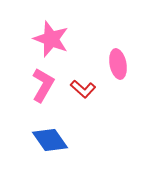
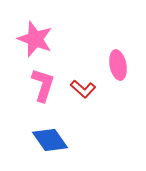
pink star: moved 16 px left
pink ellipse: moved 1 px down
pink L-shape: rotated 12 degrees counterclockwise
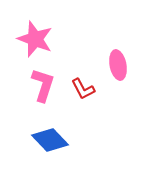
red L-shape: rotated 20 degrees clockwise
blue diamond: rotated 9 degrees counterclockwise
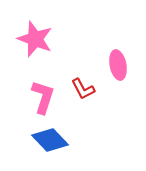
pink L-shape: moved 12 px down
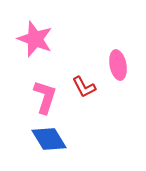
red L-shape: moved 1 px right, 2 px up
pink L-shape: moved 2 px right
blue diamond: moved 1 px left, 1 px up; rotated 12 degrees clockwise
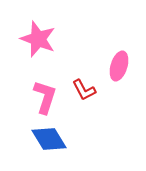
pink star: moved 3 px right
pink ellipse: moved 1 px right, 1 px down; rotated 28 degrees clockwise
red L-shape: moved 3 px down
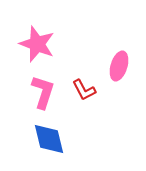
pink star: moved 1 px left, 5 px down
pink L-shape: moved 2 px left, 5 px up
blue diamond: rotated 18 degrees clockwise
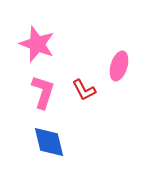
blue diamond: moved 3 px down
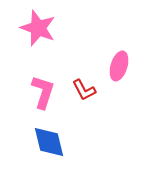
pink star: moved 1 px right, 16 px up
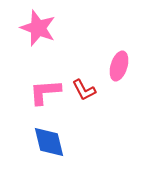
pink L-shape: moved 2 px right; rotated 112 degrees counterclockwise
